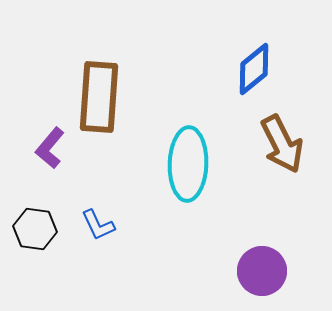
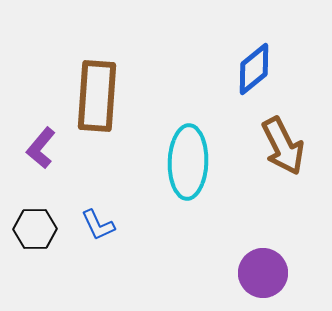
brown rectangle: moved 2 px left, 1 px up
brown arrow: moved 1 px right, 2 px down
purple L-shape: moved 9 px left
cyan ellipse: moved 2 px up
black hexagon: rotated 9 degrees counterclockwise
purple circle: moved 1 px right, 2 px down
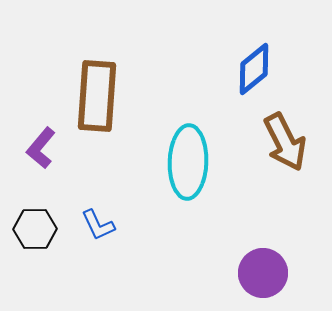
brown arrow: moved 2 px right, 4 px up
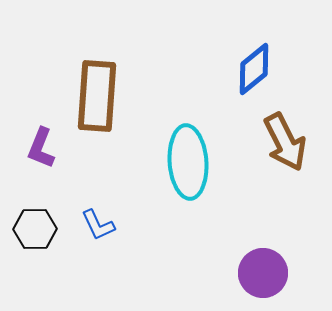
purple L-shape: rotated 18 degrees counterclockwise
cyan ellipse: rotated 6 degrees counterclockwise
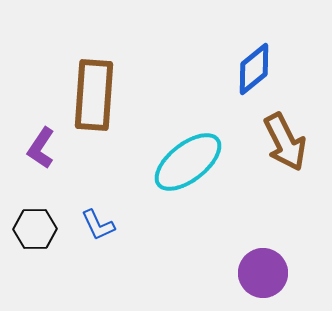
brown rectangle: moved 3 px left, 1 px up
purple L-shape: rotated 12 degrees clockwise
cyan ellipse: rotated 56 degrees clockwise
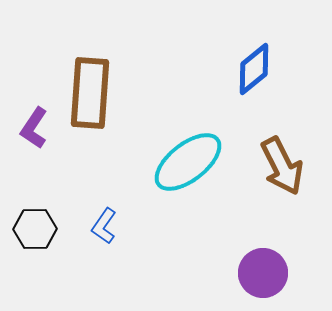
brown rectangle: moved 4 px left, 2 px up
brown arrow: moved 3 px left, 24 px down
purple L-shape: moved 7 px left, 20 px up
blue L-shape: moved 6 px right, 1 px down; rotated 60 degrees clockwise
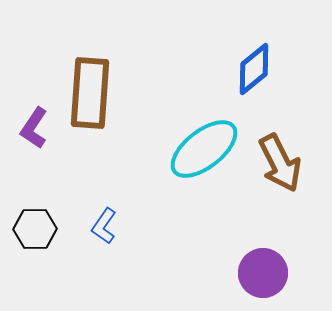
cyan ellipse: moved 16 px right, 13 px up
brown arrow: moved 2 px left, 3 px up
